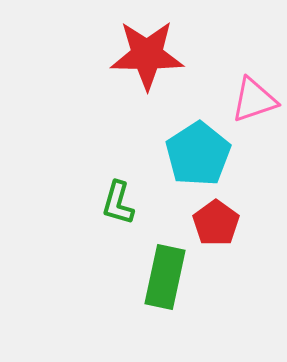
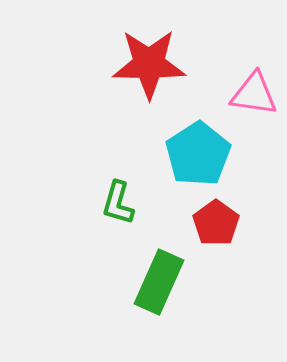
red star: moved 2 px right, 9 px down
pink triangle: moved 6 px up; rotated 27 degrees clockwise
green rectangle: moved 6 px left, 5 px down; rotated 12 degrees clockwise
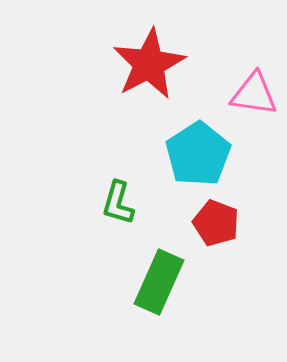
red star: rotated 28 degrees counterclockwise
red pentagon: rotated 15 degrees counterclockwise
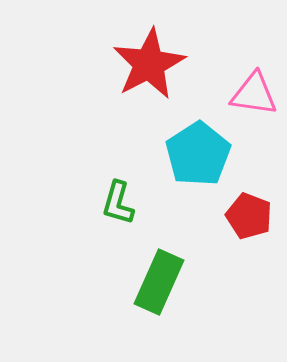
red pentagon: moved 33 px right, 7 px up
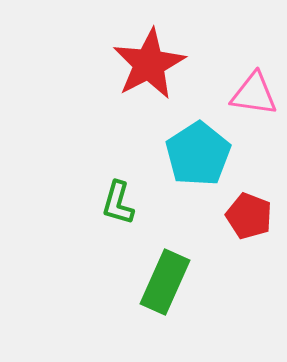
green rectangle: moved 6 px right
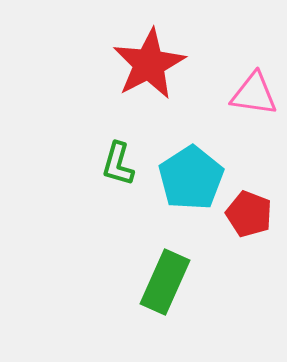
cyan pentagon: moved 7 px left, 24 px down
green L-shape: moved 39 px up
red pentagon: moved 2 px up
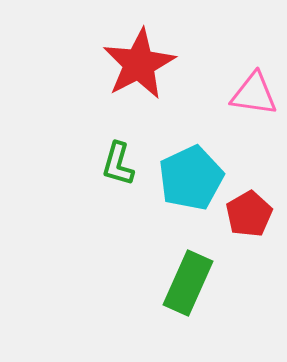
red star: moved 10 px left
cyan pentagon: rotated 8 degrees clockwise
red pentagon: rotated 21 degrees clockwise
green rectangle: moved 23 px right, 1 px down
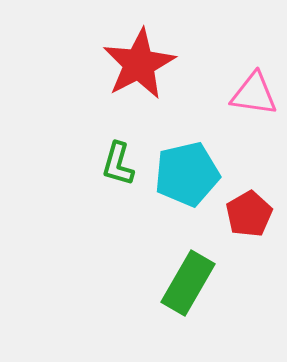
cyan pentagon: moved 4 px left, 4 px up; rotated 12 degrees clockwise
green rectangle: rotated 6 degrees clockwise
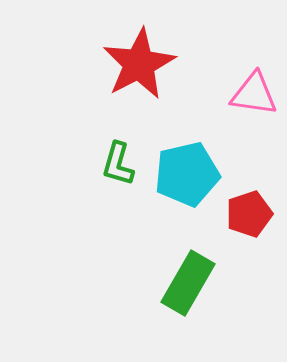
red pentagon: rotated 12 degrees clockwise
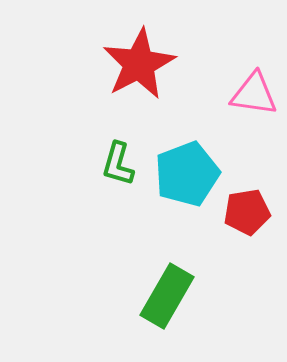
cyan pentagon: rotated 8 degrees counterclockwise
red pentagon: moved 2 px left, 2 px up; rotated 9 degrees clockwise
green rectangle: moved 21 px left, 13 px down
